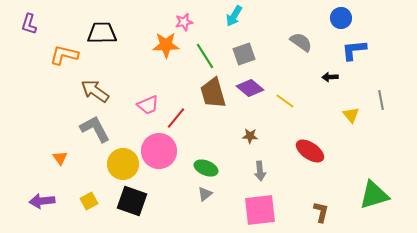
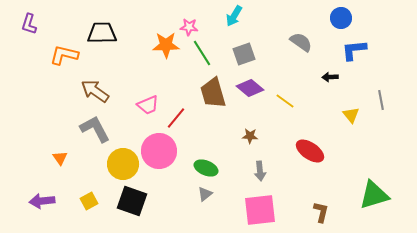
pink star: moved 5 px right, 5 px down; rotated 18 degrees clockwise
green line: moved 3 px left, 3 px up
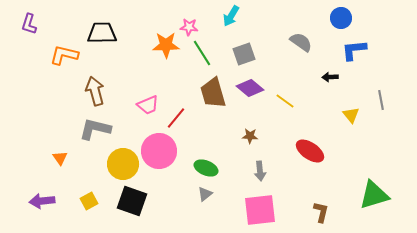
cyan arrow: moved 3 px left
brown arrow: rotated 40 degrees clockwise
gray L-shape: rotated 48 degrees counterclockwise
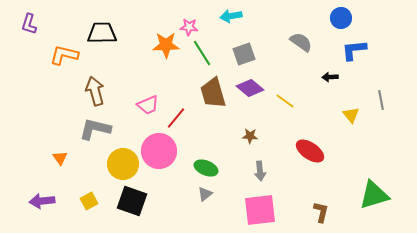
cyan arrow: rotated 50 degrees clockwise
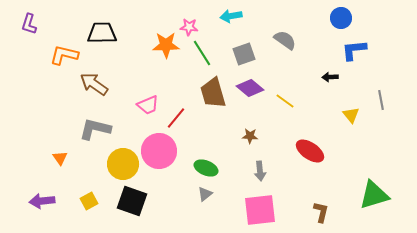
gray semicircle: moved 16 px left, 2 px up
brown arrow: moved 1 px left, 7 px up; rotated 40 degrees counterclockwise
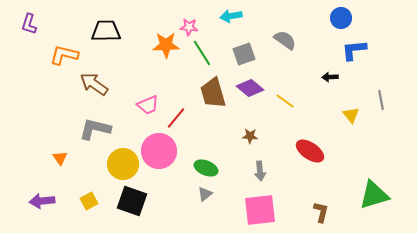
black trapezoid: moved 4 px right, 2 px up
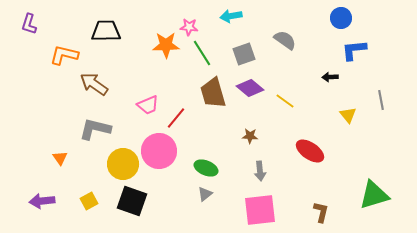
yellow triangle: moved 3 px left
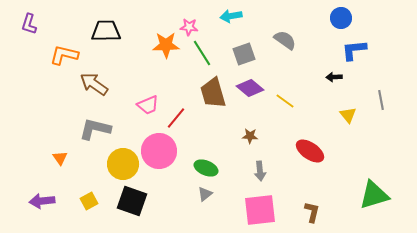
black arrow: moved 4 px right
brown L-shape: moved 9 px left
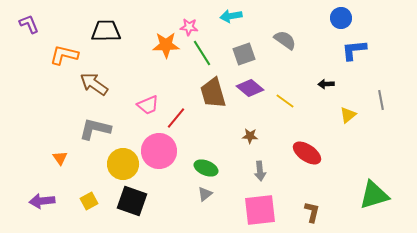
purple L-shape: rotated 140 degrees clockwise
black arrow: moved 8 px left, 7 px down
yellow triangle: rotated 30 degrees clockwise
red ellipse: moved 3 px left, 2 px down
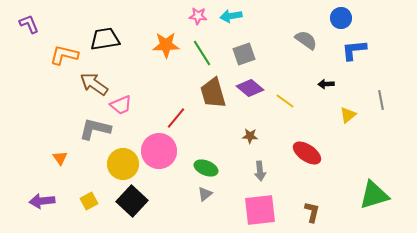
pink star: moved 9 px right, 11 px up
black trapezoid: moved 1 px left, 8 px down; rotated 8 degrees counterclockwise
gray semicircle: moved 21 px right
pink trapezoid: moved 27 px left
black square: rotated 24 degrees clockwise
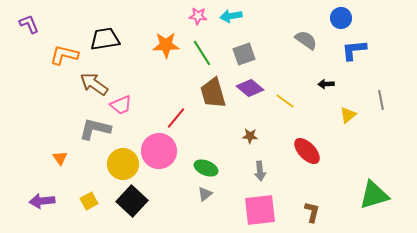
red ellipse: moved 2 px up; rotated 12 degrees clockwise
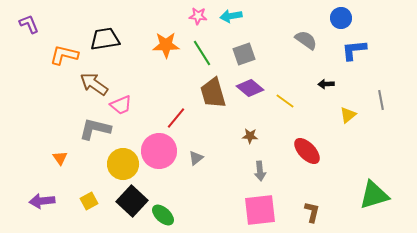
green ellipse: moved 43 px left, 47 px down; rotated 20 degrees clockwise
gray triangle: moved 9 px left, 36 px up
